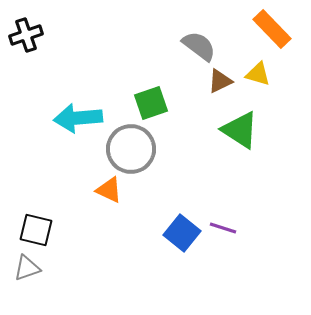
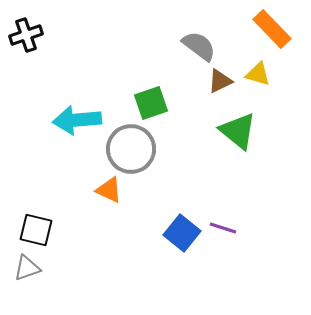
cyan arrow: moved 1 px left, 2 px down
green triangle: moved 2 px left, 1 px down; rotated 6 degrees clockwise
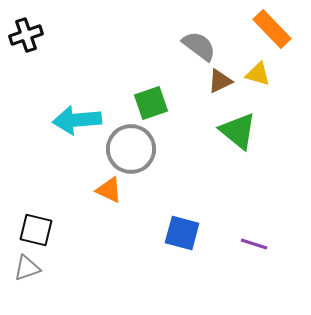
purple line: moved 31 px right, 16 px down
blue square: rotated 24 degrees counterclockwise
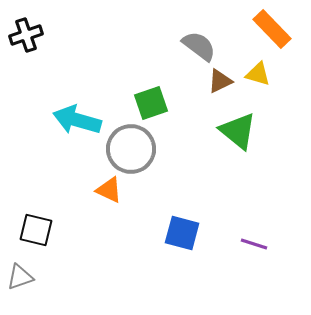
cyan arrow: rotated 21 degrees clockwise
gray triangle: moved 7 px left, 9 px down
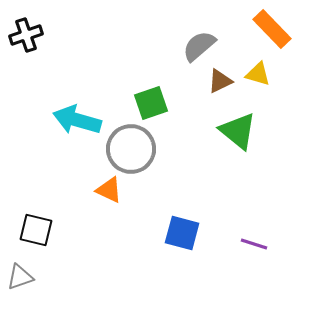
gray semicircle: rotated 78 degrees counterclockwise
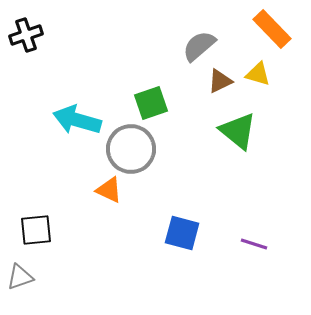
black square: rotated 20 degrees counterclockwise
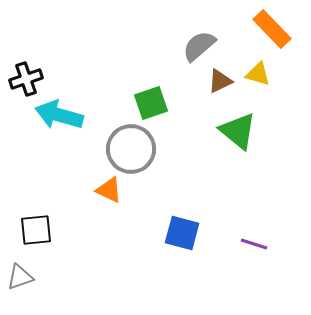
black cross: moved 44 px down
cyan arrow: moved 18 px left, 5 px up
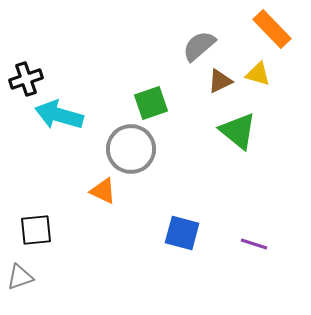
orange triangle: moved 6 px left, 1 px down
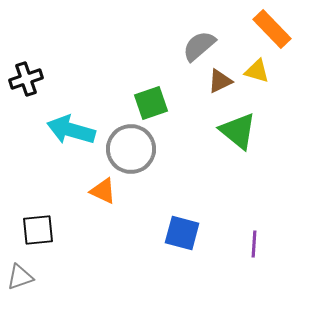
yellow triangle: moved 1 px left, 3 px up
cyan arrow: moved 12 px right, 15 px down
black square: moved 2 px right
purple line: rotated 76 degrees clockwise
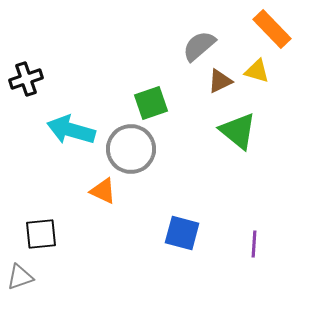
black square: moved 3 px right, 4 px down
